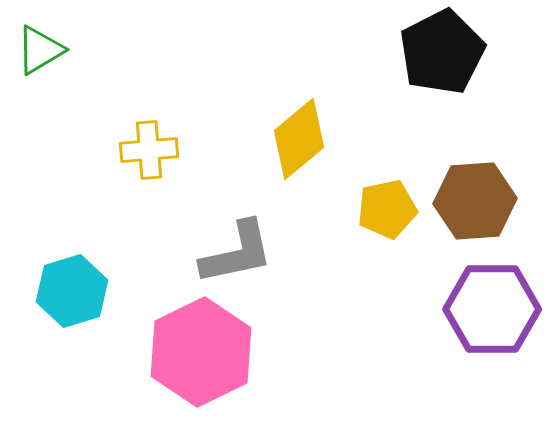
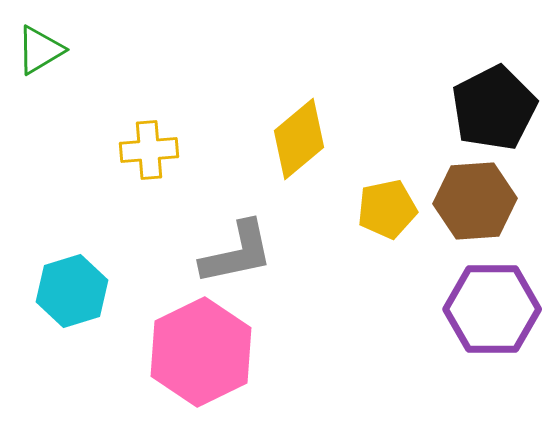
black pentagon: moved 52 px right, 56 px down
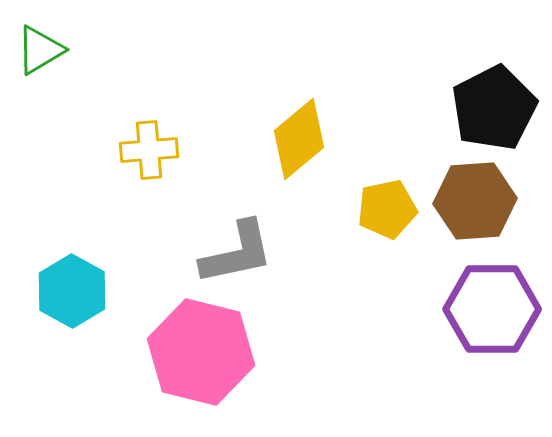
cyan hexagon: rotated 14 degrees counterclockwise
pink hexagon: rotated 20 degrees counterclockwise
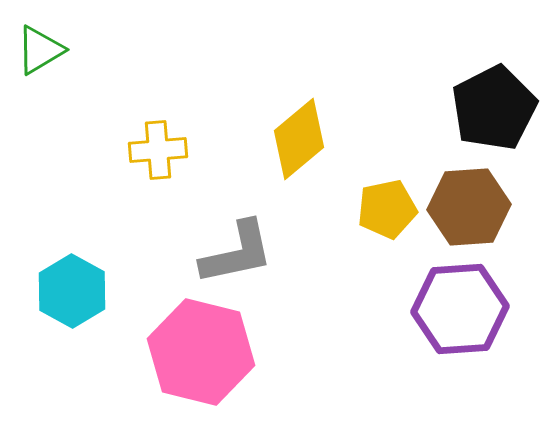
yellow cross: moved 9 px right
brown hexagon: moved 6 px left, 6 px down
purple hexagon: moved 32 px left; rotated 4 degrees counterclockwise
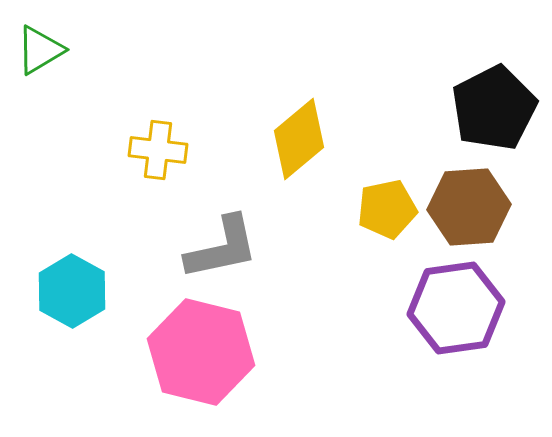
yellow cross: rotated 12 degrees clockwise
gray L-shape: moved 15 px left, 5 px up
purple hexagon: moved 4 px left, 1 px up; rotated 4 degrees counterclockwise
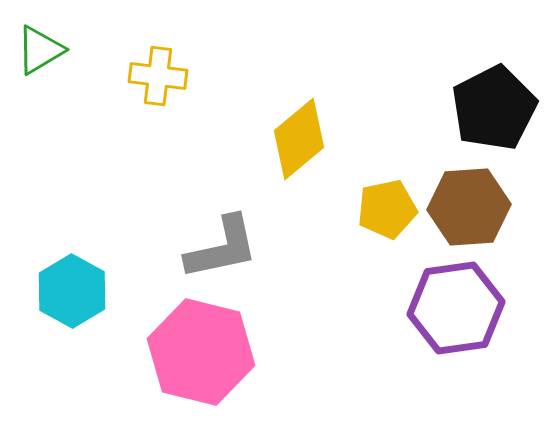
yellow cross: moved 74 px up
